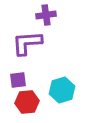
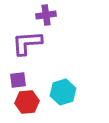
cyan hexagon: moved 1 px right, 2 px down
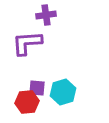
purple square: moved 19 px right, 8 px down; rotated 12 degrees clockwise
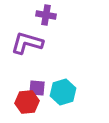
purple cross: rotated 18 degrees clockwise
purple L-shape: rotated 20 degrees clockwise
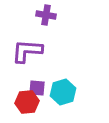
purple L-shape: moved 8 px down; rotated 12 degrees counterclockwise
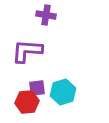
purple square: rotated 12 degrees counterclockwise
